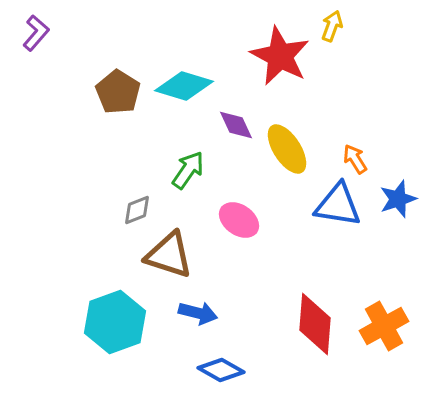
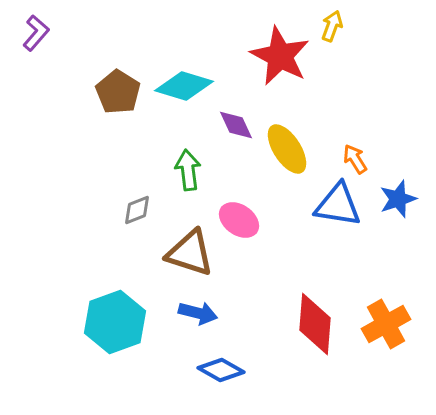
green arrow: rotated 42 degrees counterclockwise
brown triangle: moved 21 px right, 2 px up
orange cross: moved 2 px right, 2 px up
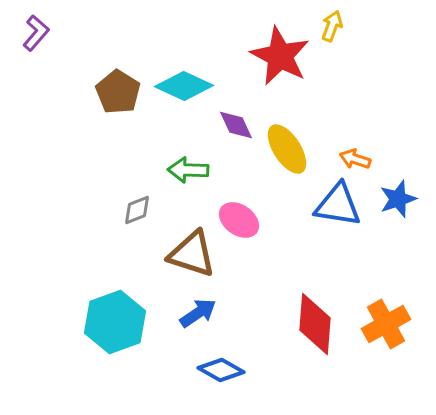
cyan diamond: rotated 8 degrees clockwise
orange arrow: rotated 40 degrees counterclockwise
green arrow: rotated 81 degrees counterclockwise
brown triangle: moved 2 px right, 1 px down
blue arrow: rotated 48 degrees counterclockwise
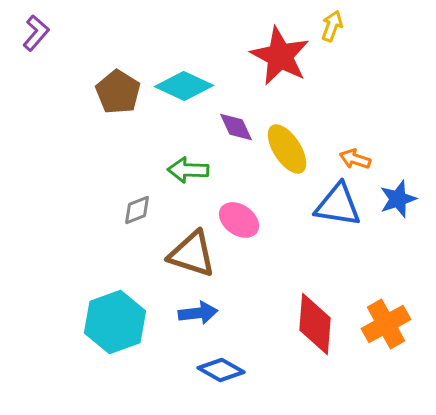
purple diamond: moved 2 px down
blue arrow: rotated 27 degrees clockwise
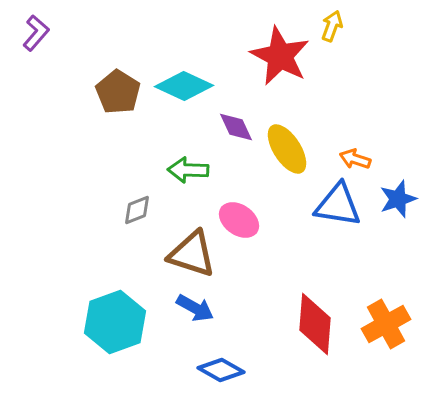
blue arrow: moved 3 px left, 5 px up; rotated 36 degrees clockwise
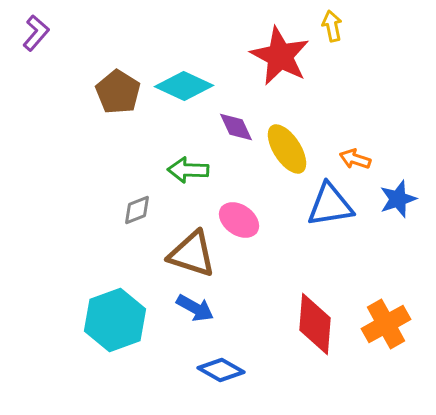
yellow arrow: rotated 32 degrees counterclockwise
blue triangle: moved 8 px left; rotated 18 degrees counterclockwise
cyan hexagon: moved 2 px up
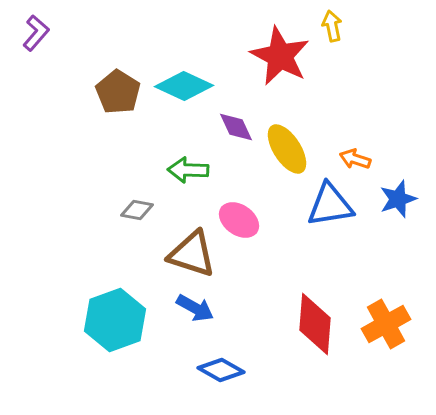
gray diamond: rotated 32 degrees clockwise
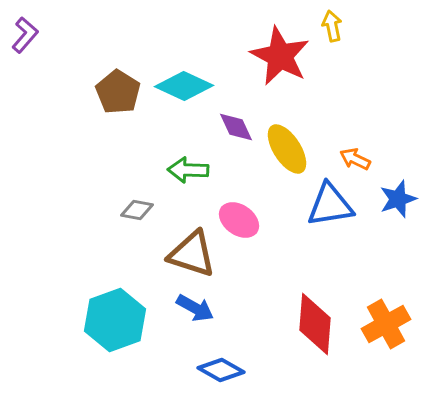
purple L-shape: moved 11 px left, 2 px down
orange arrow: rotated 8 degrees clockwise
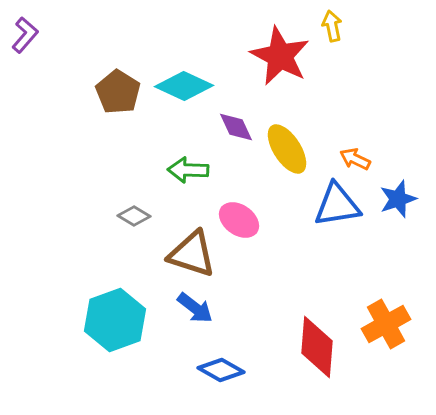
blue triangle: moved 7 px right
gray diamond: moved 3 px left, 6 px down; rotated 20 degrees clockwise
blue arrow: rotated 9 degrees clockwise
red diamond: moved 2 px right, 23 px down
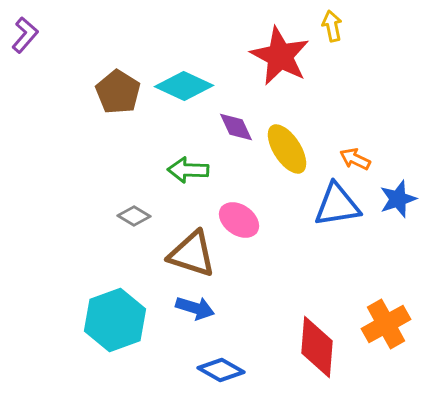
blue arrow: rotated 21 degrees counterclockwise
